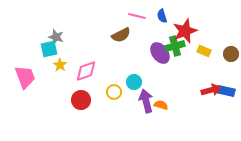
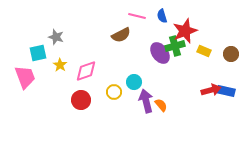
cyan square: moved 11 px left, 4 px down
orange semicircle: rotated 32 degrees clockwise
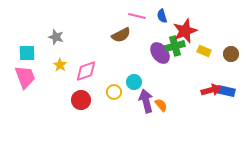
cyan square: moved 11 px left; rotated 12 degrees clockwise
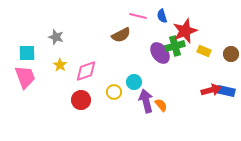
pink line: moved 1 px right
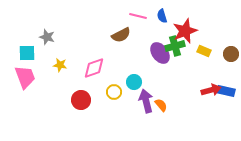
gray star: moved 9 px left
yellow star: rotated 24 degrees counterclockwise
pink diamond: moved 8 px right, 3 px up
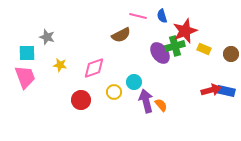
yellow rectangle: moved 2 px up
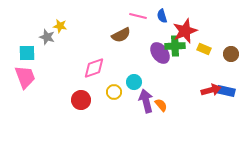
green cross: rotated 12 degrees clockwise
yellow star: moved 39 px up
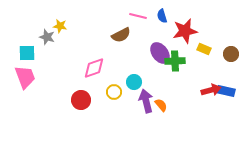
red star: rotated 10 degrees clockwise
green cross: moved 15 px down
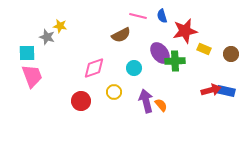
pink trapezoid: moved 7 px right, 1 px up
cyan circle: moved 14 px up
red circle: moved 1 px down
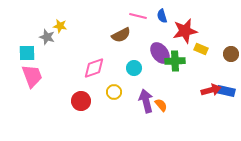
yellow rectangle: moved 3 px left
